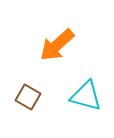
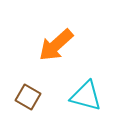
orange arrow: moved 1 px left
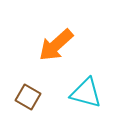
cyan triangle: moved 3 px up
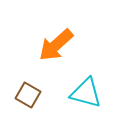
brown square: moved 2 px up
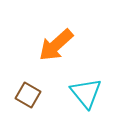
cyan triangle: rotated 36 degrees clockwise
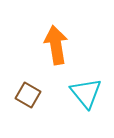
orange arrow: rotated 123 degrees clockwise
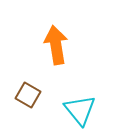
cyan triangle: moved 6 px left, 17 px down
